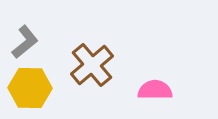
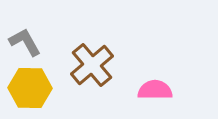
gray L-shape: rotated 80 degrees counterclockwise
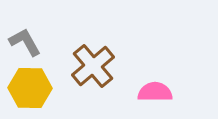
brown cross: moved 1 px right, 1 px down
pink semicircle: moved 2 px down
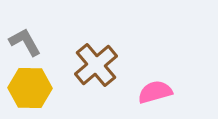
brown cross: moved 3 px right, 1 px up
pink semicircle: rotated 16 degrees counterclockwise
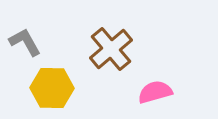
brown cross: moved 15 px right, 16 px up
yellow hexagon: moved 22 px right
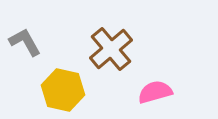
yellow hexagon: moved 11 px right, 2 px down; rotated 12 degrees clockwise
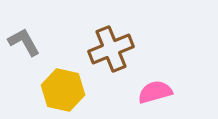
gray L-shape: moved 1 px left
brown cross: rotated 18 degrees clockwise
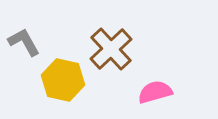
brown cross: rotated 21 degrees counterclockwise
yellow hexagon: moved 10 px up
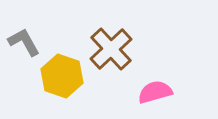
yellow hexagon: moved 1 px left, 4 px up; rotated 6 degrees clockwise
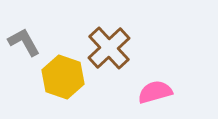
brown cross: moved 2 px left, 1 px up
yellow hexagon: moved 1 px right, 1 px down
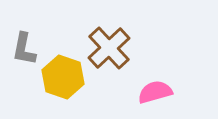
gray L-shape: moved 7 px down; rotated 140 degrees counterclockwise
